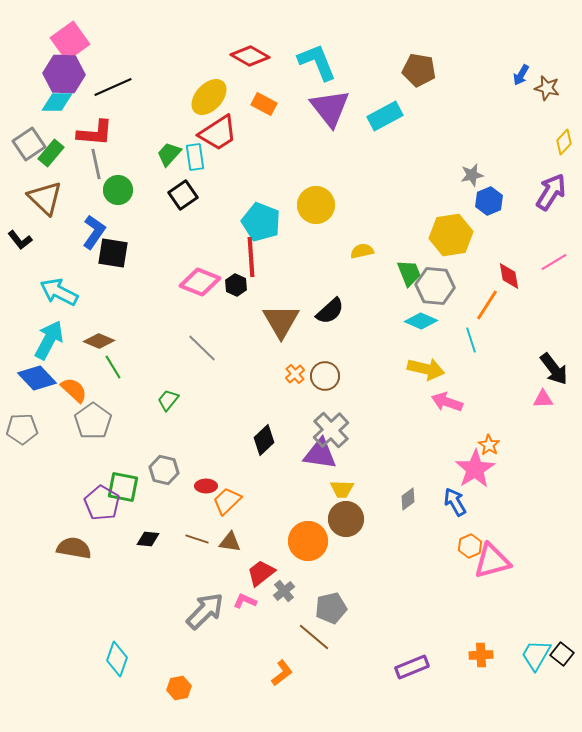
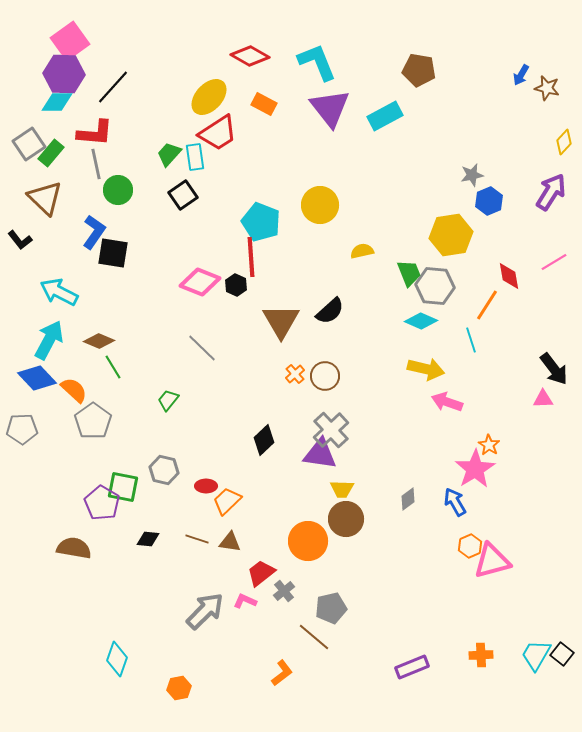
black line at (113, 87): rotated 24 degrees counterclockwise
yellow circle at (316, 205): moved 4 px right
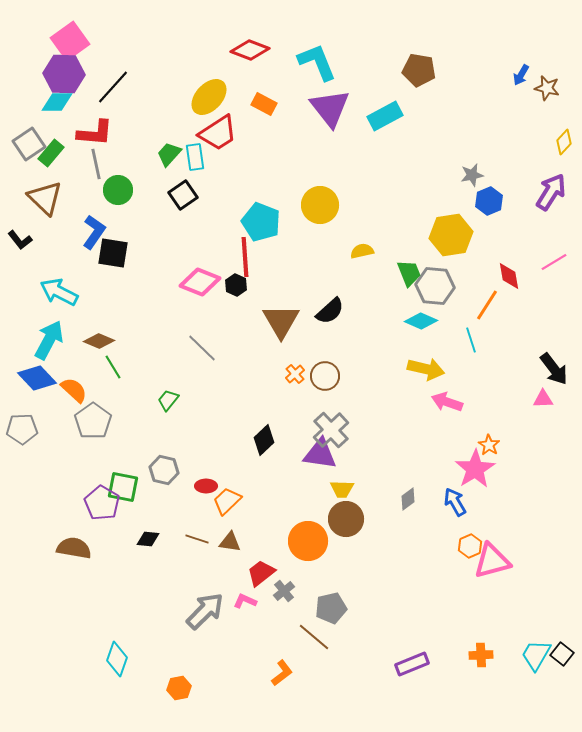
red diamond at (250, 56): moved 6 px up; rotated 9 degrees counterclockwise
red line at (251, 257): moved 6 px left
purple rectangle at (412, 667): moved 3 px up
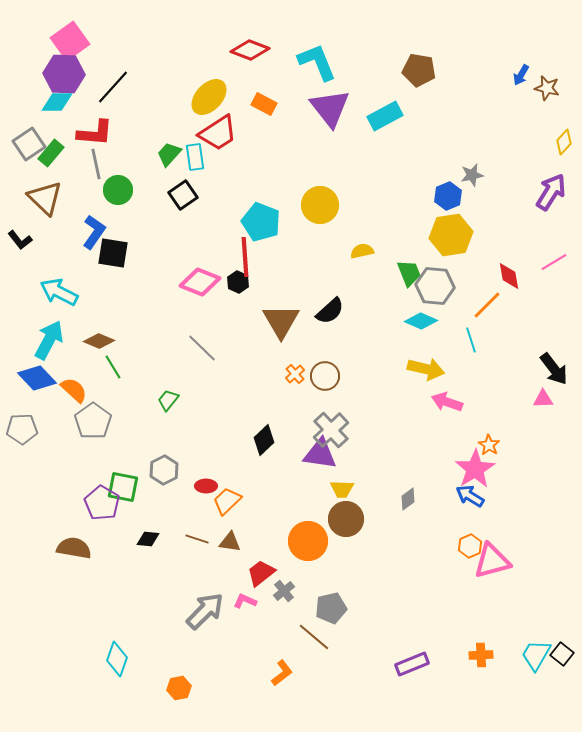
blue hexagon at (489, 201): moved 41 px left, 5 px up
black hexagon at (236, 285): moved 2 px right, 3 px up
orange line at (487, 305): rotated 12 degrees clockwise
gray hexagon at (164, 470): rotated 20 degrees clockwise
blue arrow at (455, 502): moved 15 px right, 6 px up; rotated 28 degrees counterclockwise
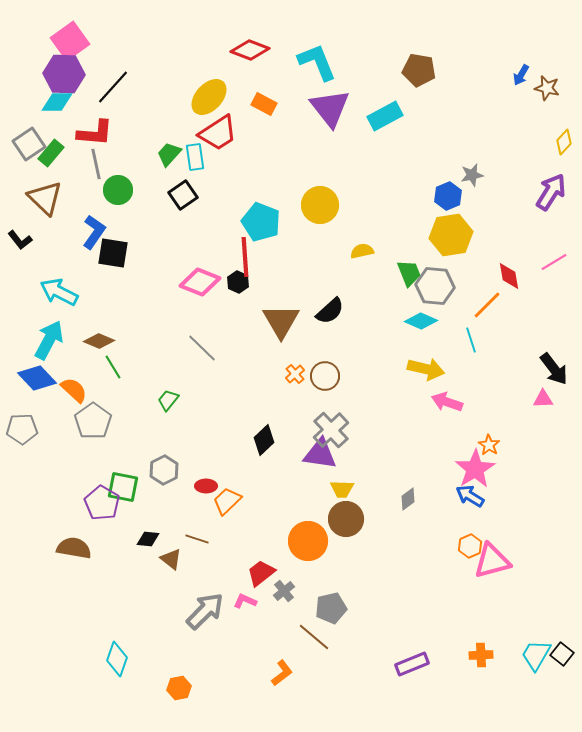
brown triangle at (230, 542): moved 59 px left, 17 px down; rotated 30 degrees clockwise
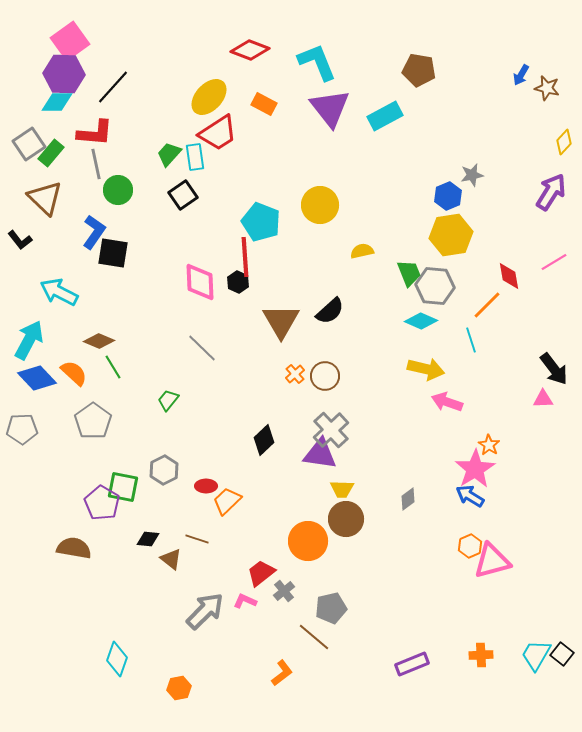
pink diamond at (200, 282): rotated 66 degrees clockwise
cyan arrow at (49, 340): moved 20 px left
orange semicircle at (74, 390): moved 17 px up
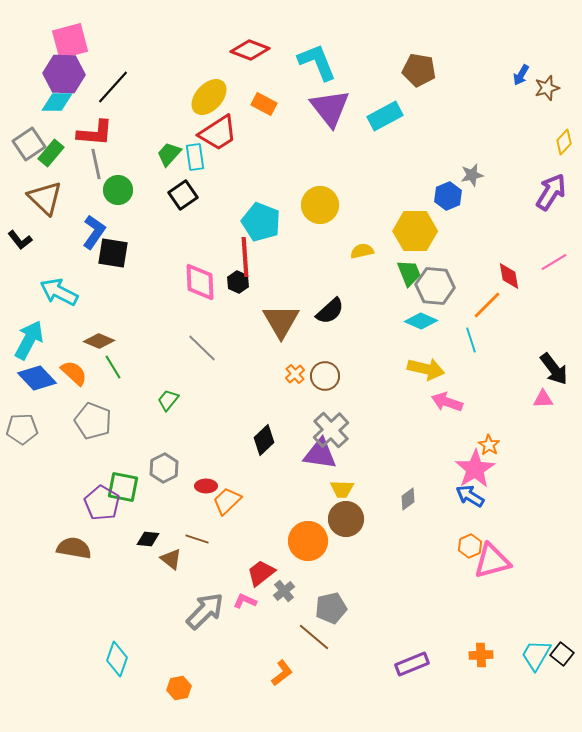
pink square at (70, 41): rotated 21 degrees clockwise
brown star at (547, 88): rotated 30 degrees counterclockwise
yellow hexagon at (451, 235): moved 36 px left, 4 px up; rotated 9 degrees clockwise
gray pentagon at (93, 421): rotated 15 degrees counterclockwise
gray hexagon at (164, 470): moved 2 px up
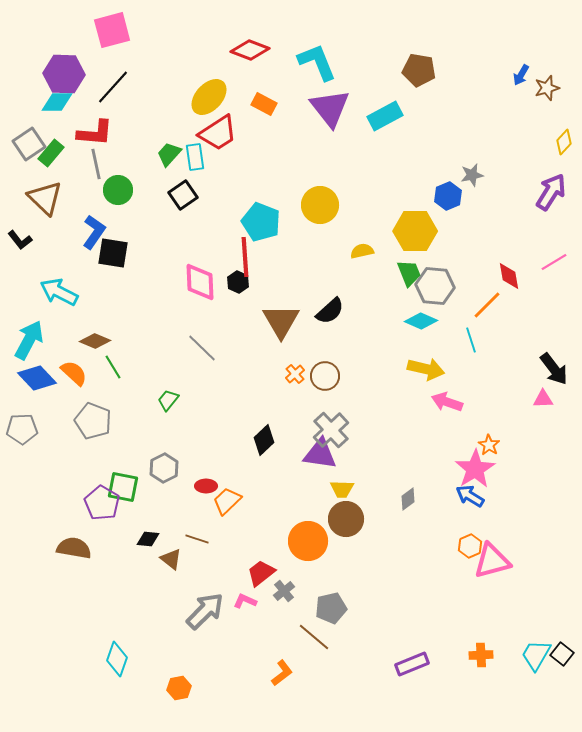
pink square at (70, 41): moved 42 px right, 11 px up
brown diamond at (99, 341): moved 4 px left
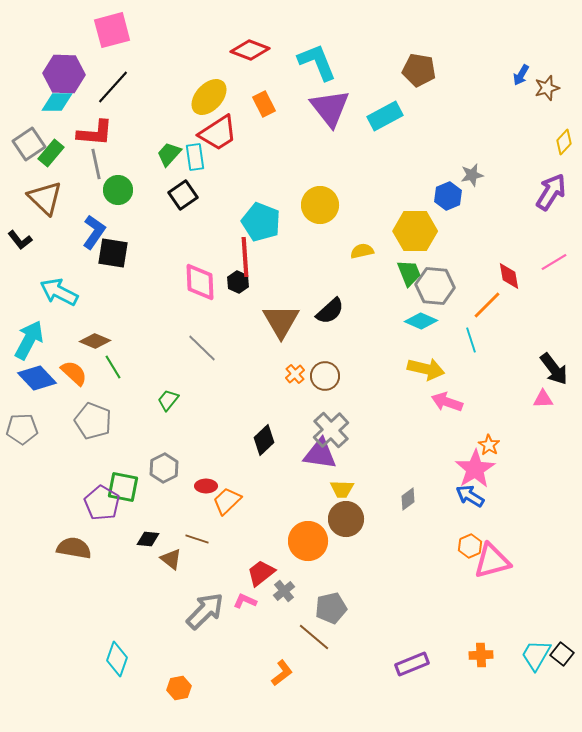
orange rectangle at (264, 104): rotated 35 degrees clockwise
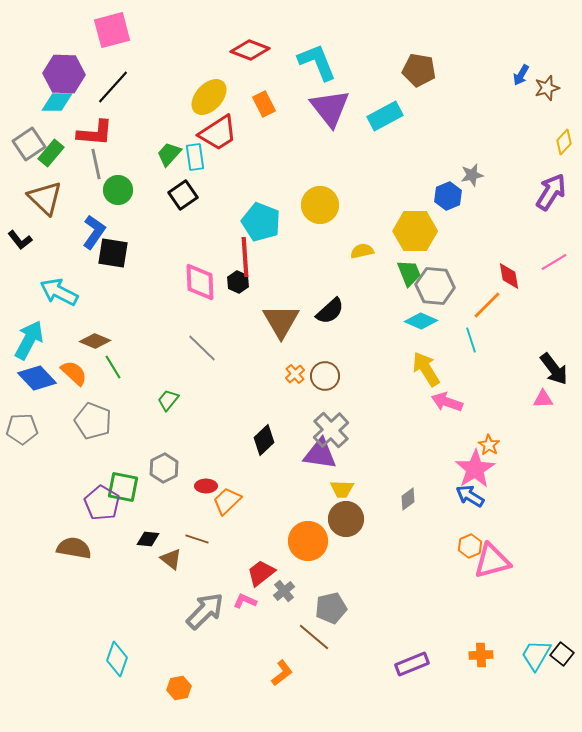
yellow arrow at (426, 369): rotated 135 degrees counterclockwise
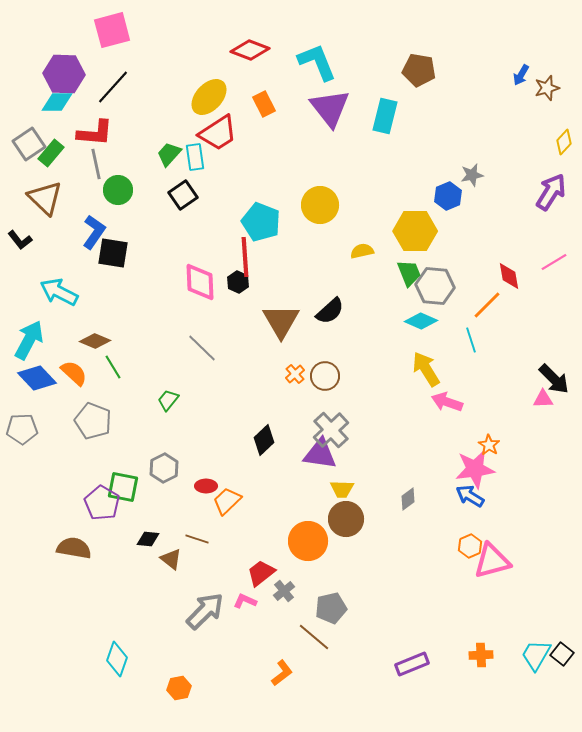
cyan rectangle at (385, 116): rotated 48 degrees counterclockwise
black arrow at (554, 369): moved 10 px down; rotated 8 degrees counterclockwise
pink star at (475, 469): rotated 24 degrees clockwise
